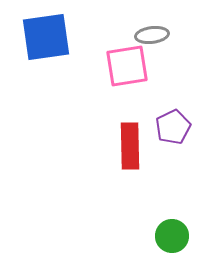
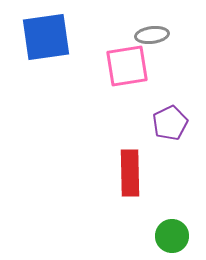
purple pentagon: moved 3 px left, 4 px up
red rectangle: moved 27 px down
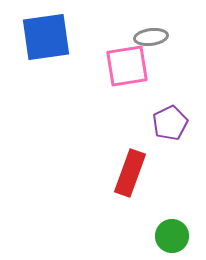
gray ellipse: moved 1 px left, 2 px down
red rectangle: rotated 21 degrees clockwise
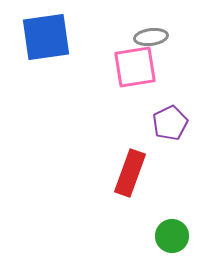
pink square: moved 8 px right, 1 px down
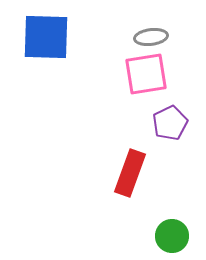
blue square: rotated 10 degrees clockwise
pink square: moved 11 px right, 7 px down
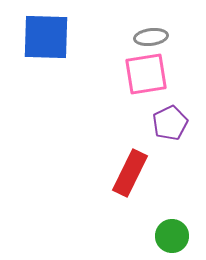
red rectangle: rotated 6 degrees clockwise
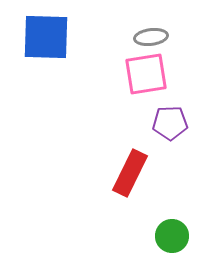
purple pentagon: rotated 24 degrees clockwise
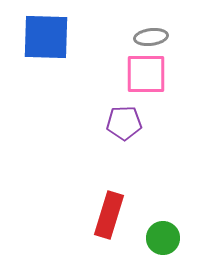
pink square: rotated 9 degrees clockwise
purple pentagon: moved 46 px left
red rectangle: moved 21 px left, 42 px down; rotated 9 degrees counterclockwise
green circle: moved 9 px left, 2 px down
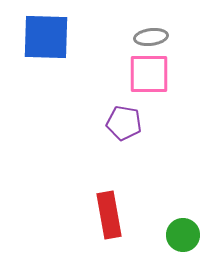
pink square: moved 3 px right
purple pentagon: rotated 12 degrees clockwise
red rectangle: rotated 27 degrees counterclockwise
green circle: moved 20 px right, 3 px up
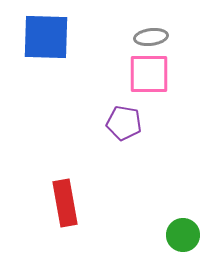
red rectangle: moved 44 px left, 12 px up
